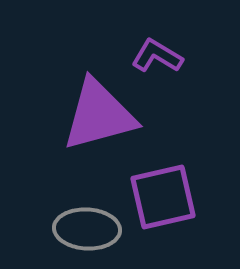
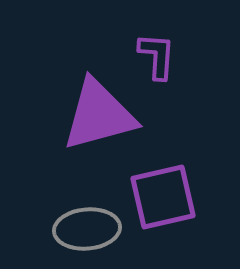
purple L-shape: rotated 63 degrees clockwise
gray ellipse: rotated 8 degrees counterclockwise
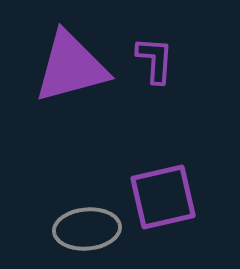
purple L-shape: moved 2 px left, 4 px down
purple triangle: moved 28 px left, 48 px up
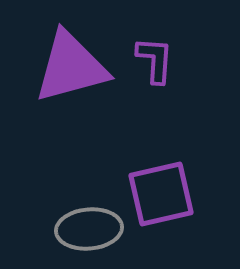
purple square: moved 2 px left, 3 px up
gray ellipse: moved 2 px right
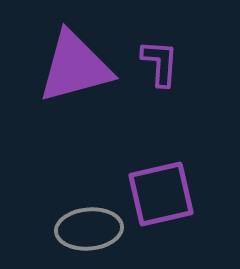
purple L-shape: moved 5 px right, 3 px down
purple triangle: moved 4 px right
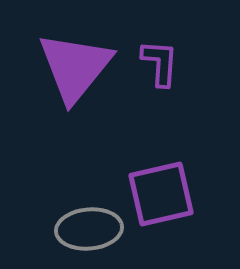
purple triangle: rotated 36 degrees counterclockwise
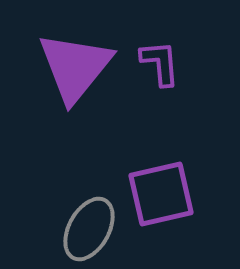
purple L-shape: rotated 9 degrees counterclockwise
gray ellipse: rotated 56 degrees counterclockwise
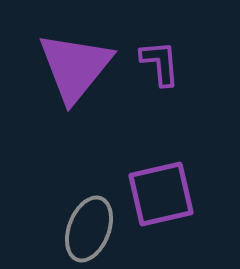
gray ellipse: rotated 8 degrees counterclockwise
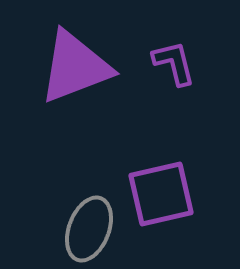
purple L-shape: moved 14 px right; rotated 9 degrees counterclockwise
purple triangle: rotated 30 degrees clockwise
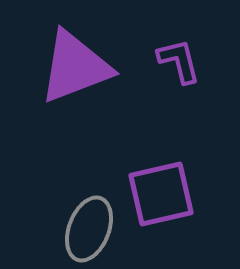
purple L-shape: moved 5 px right, 2 px up
